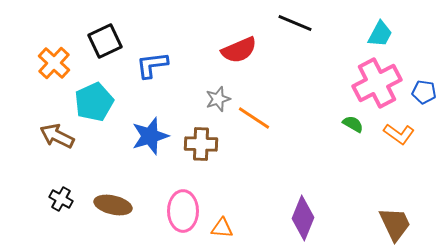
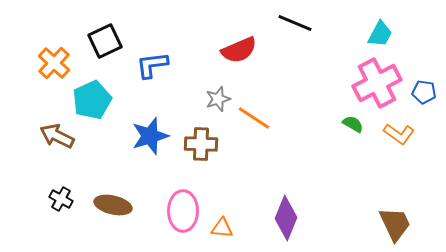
cyan pentagon: moved 2 px left, 2 px up
purple diamond: moved 17 px left
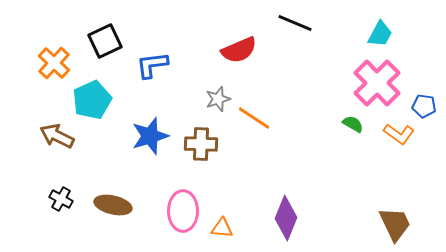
pink cross: rotated 18 degrees counterclockwise
blue pentagon: moved 14 px down
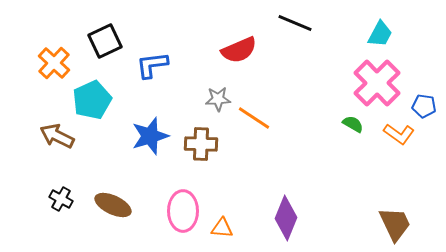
gray star: rotated 15 degrees clockwise
brown ellipse: rotated 12 degrees clockwise
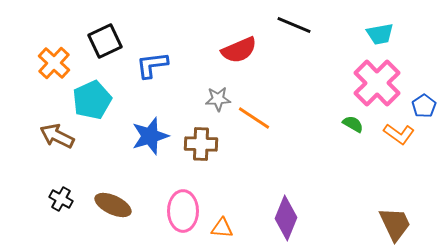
black line: moved 1 px left, 2 px down
cyan trapezoid: rotated 52 degrees clockwise
blue pentagon: rotated 30 degrees clockwise
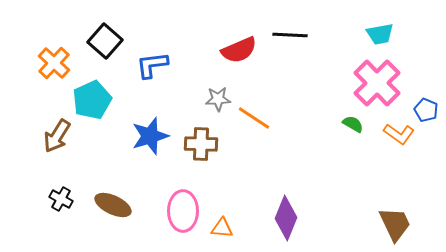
black line: moved 4 px left, 10 px down; rotated 20 degrees counterclockwise
black square: rotated 24 degrees counterclockwise
blue pentagon: moved 2 px right, 4 px down; rotated 15 degrees counterclockwise
brown arrow: rotated 84 degrees counterclockwise
